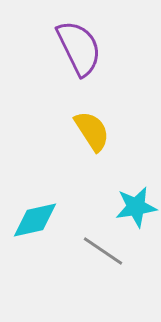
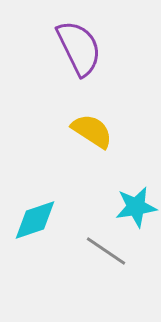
yellow semicircle: rotated 24 degrees counterclockwise
cyan diamond: rotated 6 degrees counterclockwise
gray line: moved 3 px right
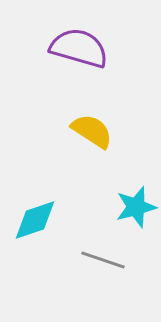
purple semicircle: rotated 48 degrees counterclockwise
cyan star: rotated 6 degrees counterclockwise
gray line: moved 3 px left, 9 px down; rotated 15 degrees counterclockwise
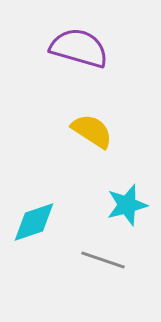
cyan star: moved 9 px left, 2 px up
cyan diamond: moved 1 px left, 2 px down
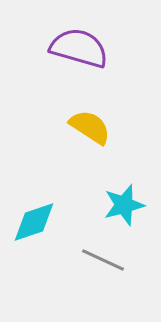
yellow semicircle: moved 2 px left, 4 px up
cyan star: moved 3 px left
gray line: rotated 6 degrees clockwise
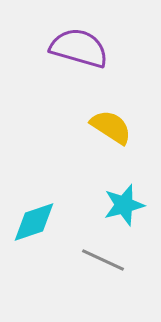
yellow semicircle: moved 21 px right
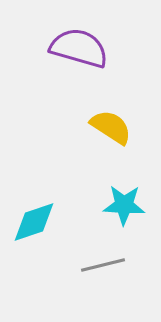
cyan star: rotated 18 degrees clockwise
gray line: moved 5 px down; rotated 39 degrees counterclockwise
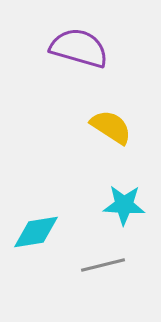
cyan diamond: moved 2 px right, 10 px down; rotated 9 degrees clockwise
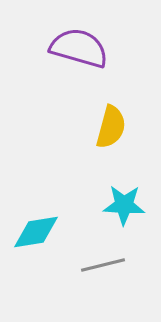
yellow semicircle: rotated 72 degrees clockwise
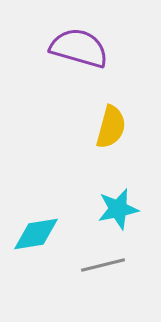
cyan star: moved 6 px left, 4 px down; rotated 15 degrees counterclockwise
cyan diamond: moved 2 px down
